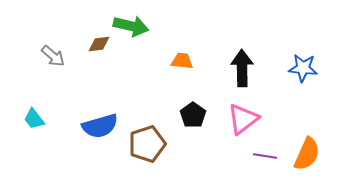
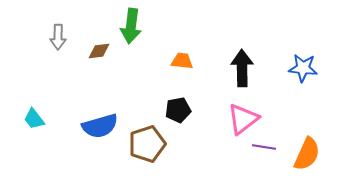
green arrow: rotated 84 degrees clockwise
brown diamond: moved 7 px down
gray arrow: moved 5 px right, 19 px up; rotated 50 degrees clockwise
black pentagon: moved 15 px left, 5 px up; rotated 25 degrees clockwise
purple line: moved 1 px left, 9 px up
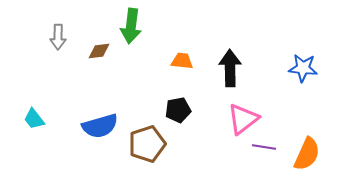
black arrow: moved 12 px left
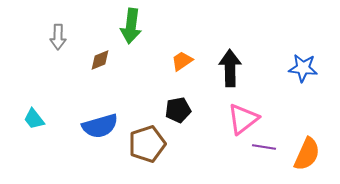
brown diamond: moved 1 px right, 9 px down; rotated 15 degrees counterclockwise
orange trapezoid: rotated 40 degrees counterclockwise
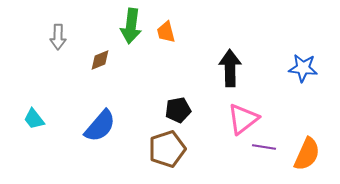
orange trapezoid: moved 16 px left, 29 px up; rotated 70 degrees counterclockwise
blue semicircle: rotated 33 degrees counterclockwise
brown pentagon: moved 20 px right, 5 px down
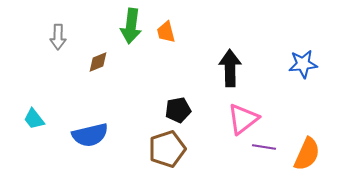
brown diamond: moved 2 px left, 2 px down
blue star: moved 4 px up; rotated 12 degrees counterclockwise
blue semicircle: moved 10 px left, 9 px down; rotated 36 degrees clockwise
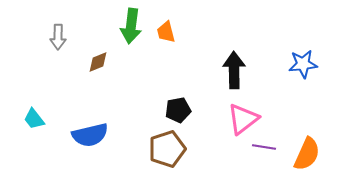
black arrow: moved 4 px right, 2 px down
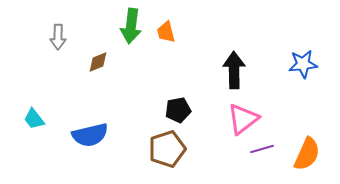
purple line: moved 2 px left, 2 px down; rotated 25 degrees counterclockwise
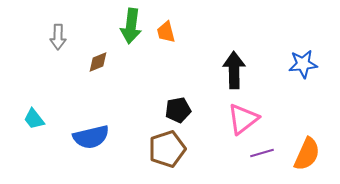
blue semicircle: moved 1 px right, 2 px down
purple line: moved 4 px down
